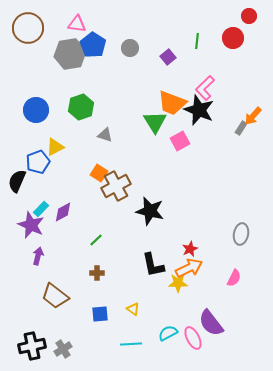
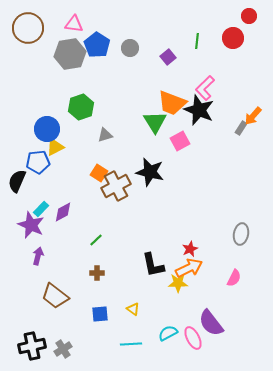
pink triangle at (77, 24): moved 3 px left
blue pentagon at (93, 45): moved 4 px right
blue circle at (36, 110): moved 11 px right, 19 px down
gray triangle at (105, 135): rotated 35 degrees counterclockwise
blue pentagon at (38, 162): rotated 15 degrees clockwise
black star at (150, 211): moved 39 px up
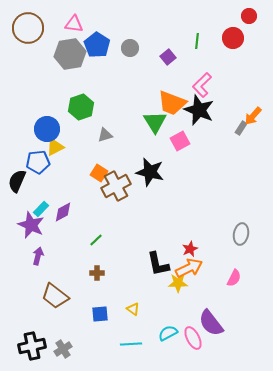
pink L-shape at (205, 88): moved 3 px left, 3 px up
black L-shape at (153, 265): moved 5 px right, 1 px up
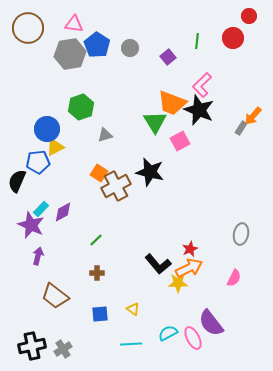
black L-shape at (158, 264): rotated 28 degrees counterclockwise
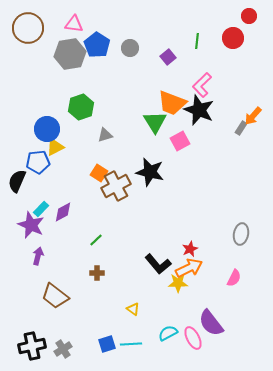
blue square at (100, 314): moved 7 px right, 30 px down; rotated 12 degrees counterclockwise
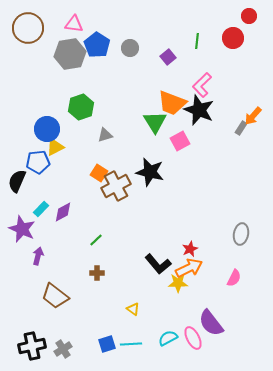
purple star at (31, 225): moved 9 px left, 4 px down
cyan semicircle at (168, 333): moved 5 px down
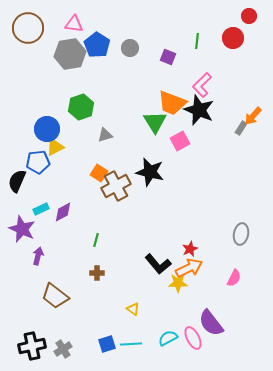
purple square at (168, 57): rotated 28 degrees counterclockwise
cyan rectangle at (41, 209): rotated 21 degrees clockwise
green line at (96, 240): rotated 32 degrees counterclockwise
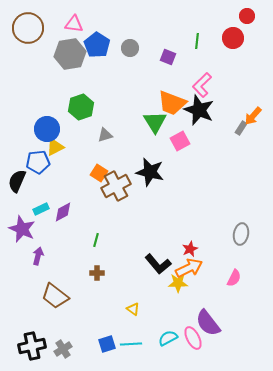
red circle at (249, 16): moved 2 px left
purple semicircle at (211, 323): moved 3 px left
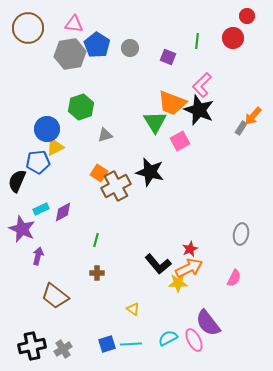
pink ellipse at (193, 338): moved 1 px right, 2 px down
